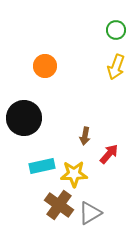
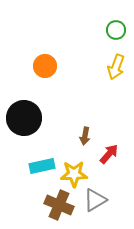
brown cross: rotated 12 degrees counterclockwise
gray triangle: moved 5 px right, 13 px up
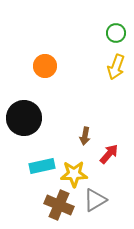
green circle: moved 3 px down
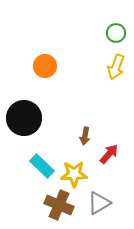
cyan rectangle: rotated 55 degrees clockwise
gray triangle: moved 4 px right, 3 px down
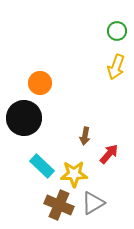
green circle: moved 1 px right, 2 px up
orange circle: moved 5 px left, 17 px down
gray triangle: moved 6 px left
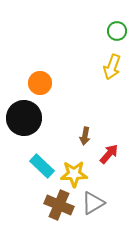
yellow arrow: moved 4 px left
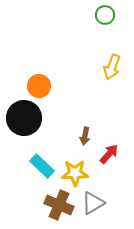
green circle: moved 12 px left, 16 px up
orange circle: moved 1 px left, 3 px down
yellow star: moved 1 px right, 1 px up
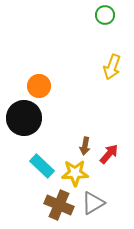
brown arrow: moved 10 px down
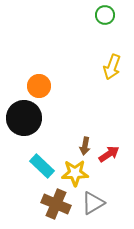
red arrow: rotated 15 degrees clockwise
brown cross: moved 3 px left, 1 px up
